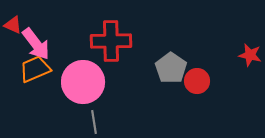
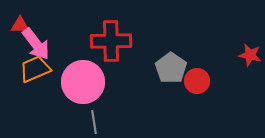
red triangle: moved 7 px right; rotated 24 degrees counterclockwise
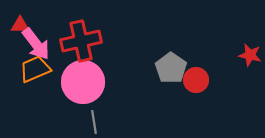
red cross: moved 30 px left; rotated 12 degrees counterclockwise
red circle: moved 1 px left, 1 px up
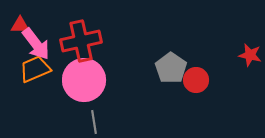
pink circle: moved 1 px right, 2 px up
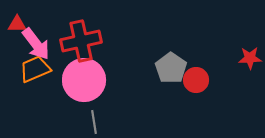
red triangle: moved 3 px left, 1 px up
red star: moved 3 px down; rotated 15 degrees counterclockwise
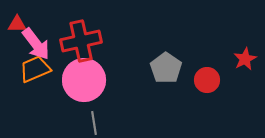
red star: moved 5 px left, 1 px down; rotated 25 degrees counterclockwise
gray pentagon: moved 5 px left
red circle: moved 11 px right
gray line: moved 1 px down
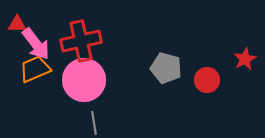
gray pentagon: rotated 20 degrees counterclockwise
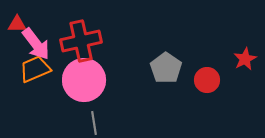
gray pentagon: rotated 20 degrees clockwise
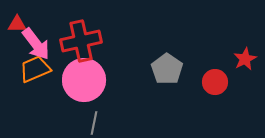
gray pentagon: moved 1 px right, 1 px down
red circle: moved 8 px right, 2 px down
gray line: rotated 20 degrees clockwise
